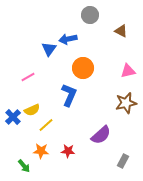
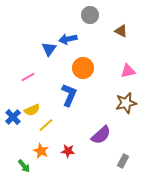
orange star: rotated 21 degrees clockwise
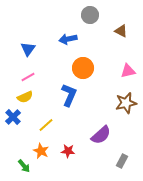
blue triangle: moved 21 px left
yellow semicircle: moved 7 px left, 13 px up
gray rectangle: moved 1 px left
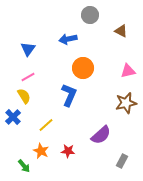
yellow semicircle: moved 1 px left, 1 px up; rotated 98 degrees counterclockwise
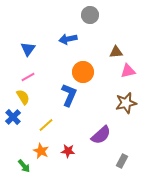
brown triangle: moved 5 px left, 21 px down; rotated 32 degrees counterclockwise
orange circle: moved 4 px down
yellow semicircle: moved 1 px left, 1 px down
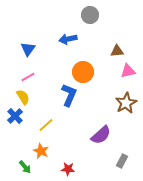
brown triangle: moved 1 px right, 1 px up
brown star: rotated 15 degrees counterclockwise
blue cross: moved 2 px right, 1 px up
red star: moved 18 px down
green arrow: moved 1 px right, 1 px down
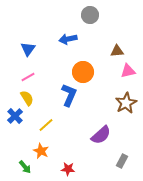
yellow semicircle: moved 4 px right, 1 px down
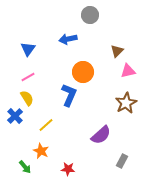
brown triangle: rotated 40 degrees counterclockwise
